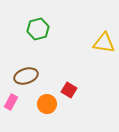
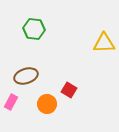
green hexagon: moved 4 px left; rotated 20 degrees clockwise
yellow triangle: rotated 10 degrees counterclockwise
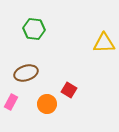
brown ellipse: moved 3 px up
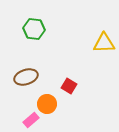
brown ellipse: moved 4 px down
red square: moved 4 px up
pink rectangle: moved 20 px right, 18 px down; rotated 21 degrees clockwise
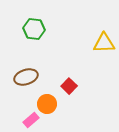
red square: rotated 14 degrees clockwise
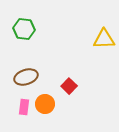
green hexagon: moved 10 px left
yellow triangle: moved 4 px up
orange circle: moved 2 px left
pink rectangle: moved 7 px left, 13 px up; rotated 42 degrees counterclockwise
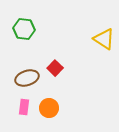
yellow triangle: rotated 35 degrees clockwise
brown ellipse: moved 1 px right, 1 px down
red square: moved 14 px left, 18 px up
orange circle: moved 4 px right, 4 px down
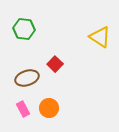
yellow triangle: moved 4 px left, 2 px up
red square: moved 4 px up
pink rectangle: moved 1 px left, 2 px down; rotated 35 degrees counterclockwise
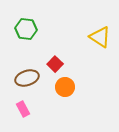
green hexagon: moved 2 px right
orange circle: moved 16 px right, 21 px up
